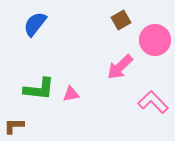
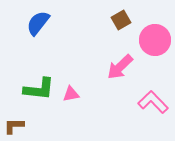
blue semicircle: moved 3 px right, 1 px up
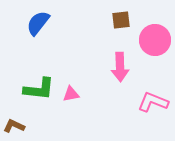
brown square: rotated 24 degrees clockwise
pink arrow: rotated 48 degrees counterclockwise
pink L-shape: rotated 24 degrees counterclockwise
brown L-shape: rotated 25 degrees clockwise
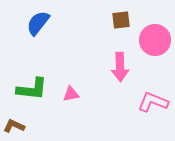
green L-shape: moved 7 px left
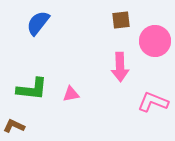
pink circle: moved 1 px down
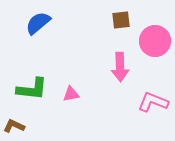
blue semicircle: rotated 12 degrees clockwise
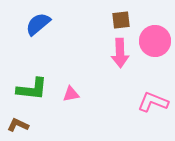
blue semicircle: moved 1 px down
pink arrow: moved 14 px up
brown L-shape: moved 4 px right, 1 px up
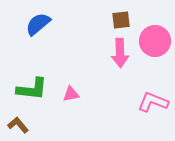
brown L-shape: rotated 25 degrees clockwise
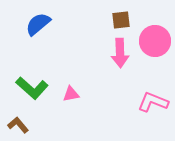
green L-shape: moved 1 px up; rotated 36 degrees clockwise
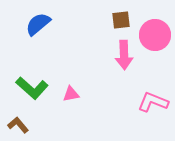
pink circle: moved 6 px up
pink arrow: moved 4 px right, 2 px down
